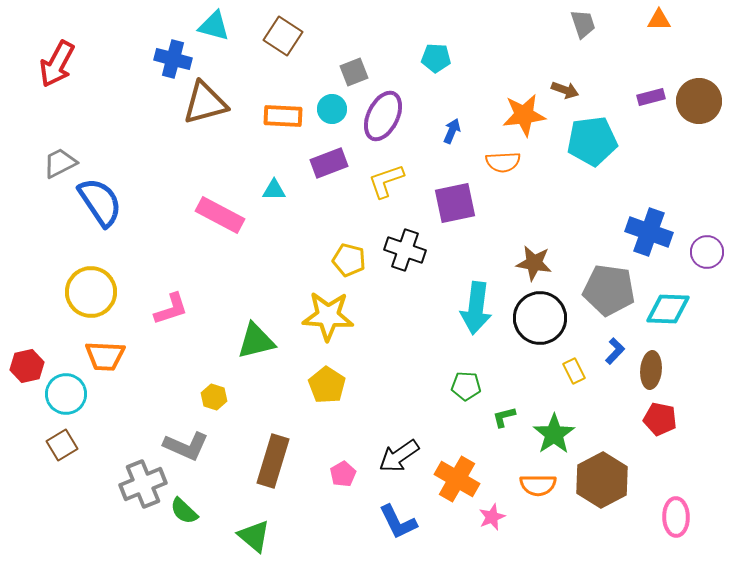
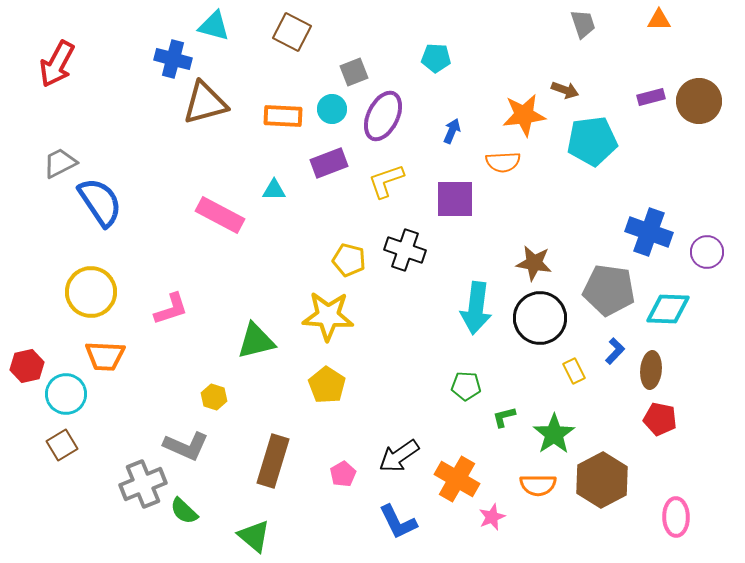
brown square at (283, 36): moved 9 px right, 4 px up; rotated 6 degrees counterclockwise
purple square at (455, 203): moved 4 px up; rotated 12 degrees clockwise
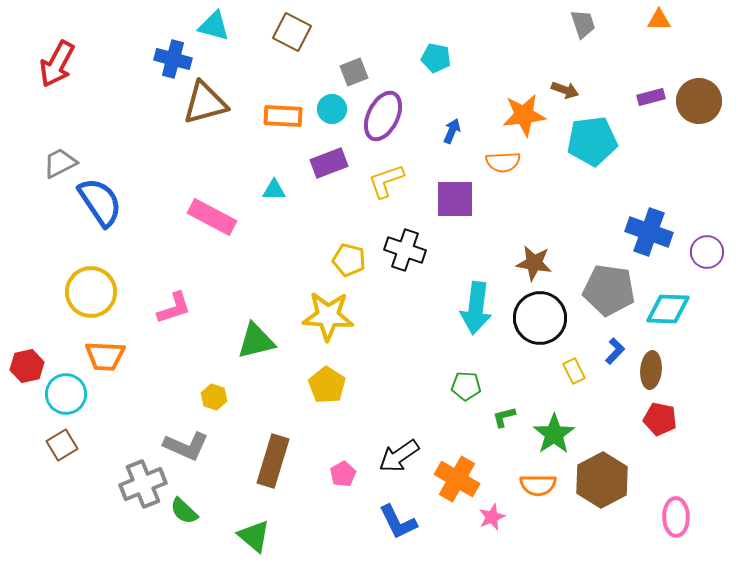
cyan pentagon at (436, 58): rotated 8 degrees clockwise
pink rectangle at (220, 215): moved 8 px left, 2 px down
pink L-shape at (171, 309): moved 3 px right, 1 px up
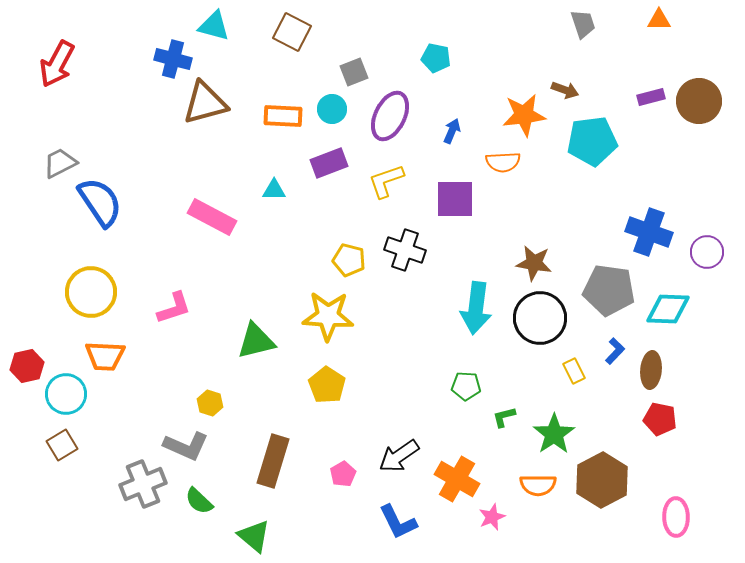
purple ellipse at (383, 116): moved 7 px right
yellow hexagon at (214, 397): moved 4 px left, 6 px down
green semicircle at (184, 511): moved 15 px right, 10 px up
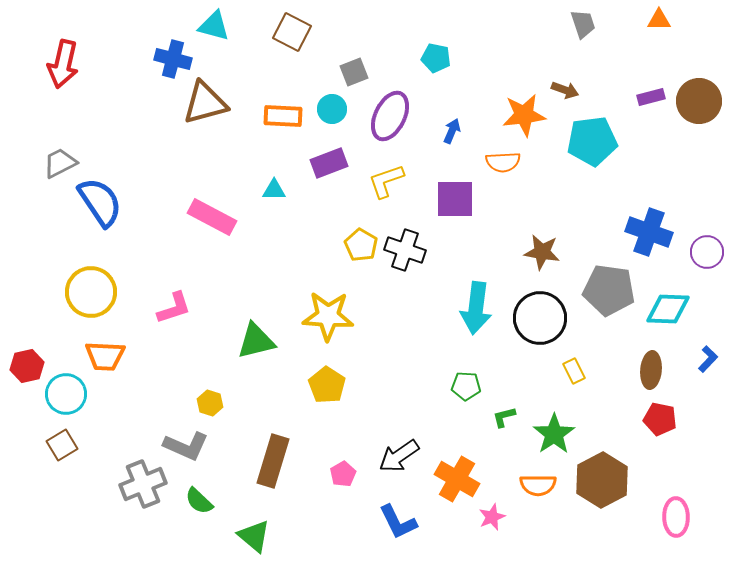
red arrow at (57, 64): moved 6 px right; rotated 15 degrees counterclockwise
yellow pentagon at (349, 260): moved 12 px right, 15 px up; rotated 16 degrees clockwise
brown star at (534, 263): moved 8 px right, 11 px up
blue L-shape at (615, 351): moved 93 px right, 8 px down
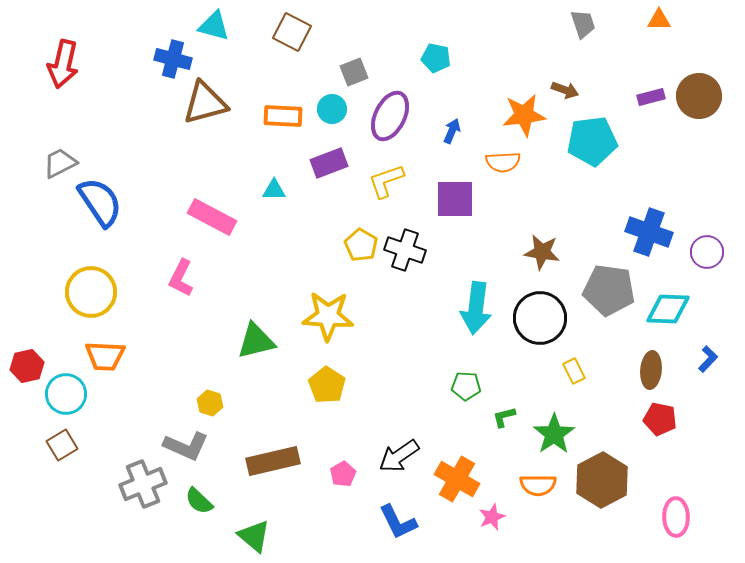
brown circle at (699, 101): moved 5 px up
pink L-shape at (174, 308): moved 7 px right, 30 px up; rotated 135 degrees clockwise
brown rectangle at (273, 461): rotated 60 degrees clockwise
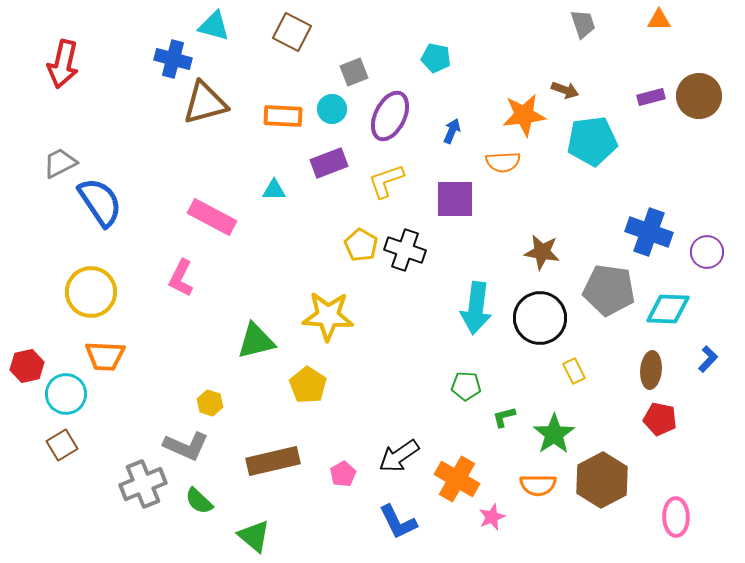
yellow pentagon at (327, 385): moved 19 px left
